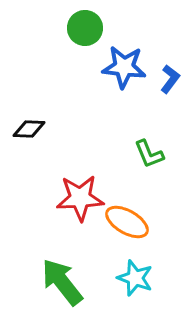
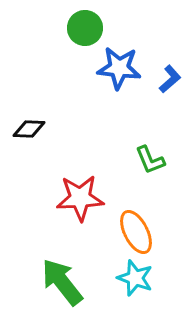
blue star: moved 5 px left, 1 px down
blue L-shape: rotated 12 degrees clockwise
green L-shape: moved 1 px right, 6 px down
orange ellipse: moved 9 px right, 10 px down; rotated 33 degrees clockwise
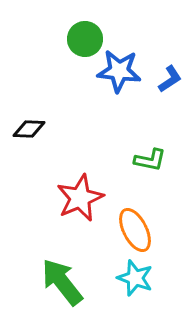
green circle: moved 11 px down
blue star: moved 3 px down
blue L-shape: rotated 8 degrees clockwise
green L-shape: rotated 56 degrees counterclockwise
red star: rotated 21 degrees counterclockwise
orange ellipse: moved 1 px left, 2 px up
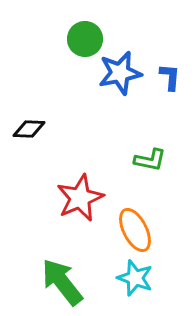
blue star: moved 1 px right, 2 px down; rotated 18 degrees counterclockwise
blue L-shape: moved 2 px up; rotated 52 degrees counterclockwise
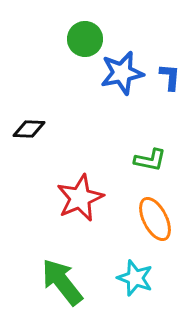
blue star: moved 2 px right
orange ellipse: moved 20 px right, 11 px up
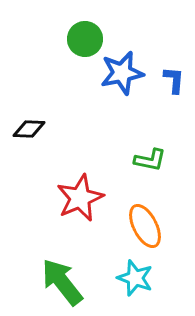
blue L-shape: moved 4 px right, 3 px down
orange ellipse: moved 10 px left, 7 px down
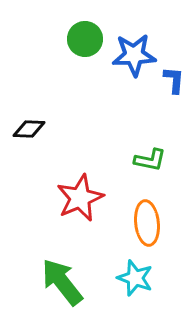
blue star: moved 12 px right, 18 px up; rotated 9 degrees clockwise
orange ellipse: moved 2 px right, 3 px up; rotated 21 degrees clockwise
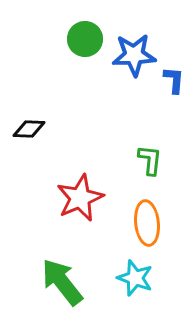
green L-shape: rotated 96 degrees counterclockwise
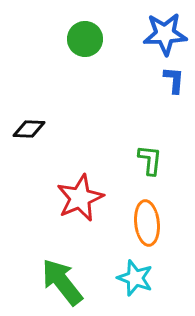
blue star: moved 31 px right, 21 px up
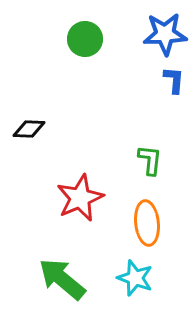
green arrow: moved 3 px up; rotated 12 degrees counterclockwise
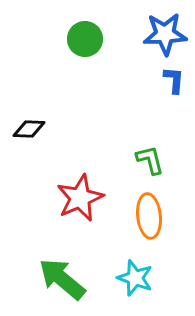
green L-shape: rotated 20 degrees counterclockwise
orange ellipse: moved 2 px right, 7 px up
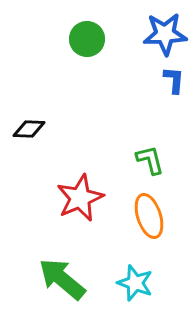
green circle: moved 2 px right
orange ellipse: rotated 12 degrees counterclockwise
cyan star: moved 5 px down
